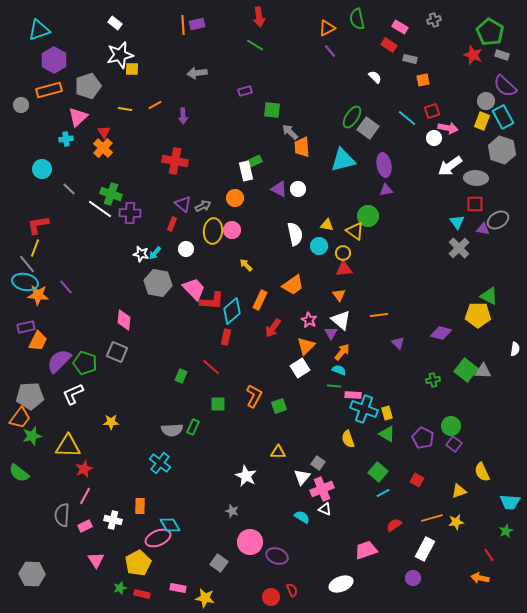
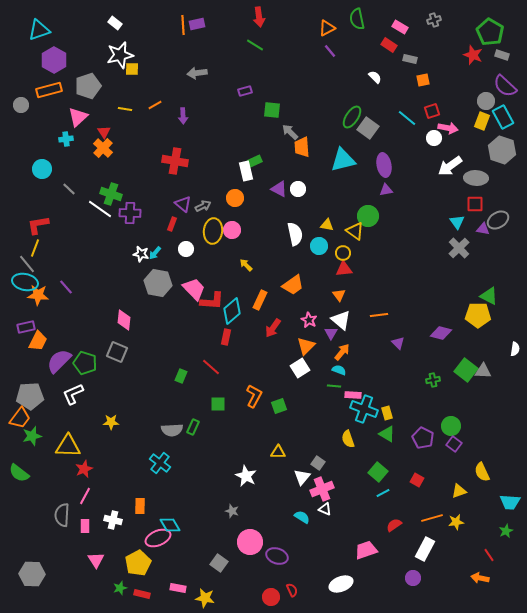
pink rectangle at (85, 526): rotated 64 degrees counterclockwise
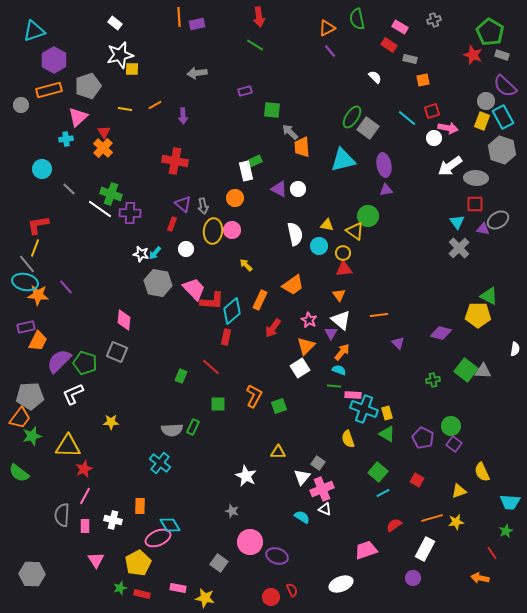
orange line at (183, 25): moved 4 px left, 8 px up
cyan triangle at (39, 30): moved 5 px left, 1 px down
gray arrow at (203, 206): rotated 105 degrees clockwise
red line at (489, 555): moved 3 px right, 2 px up
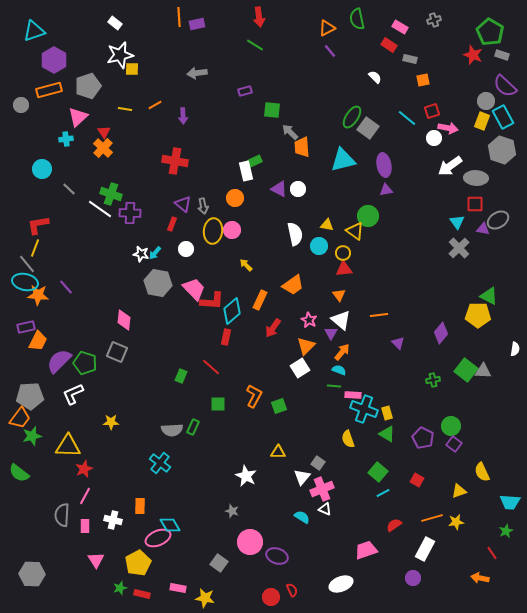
purple diamond at (441, 333): rotated 65 degrees counterclockwise
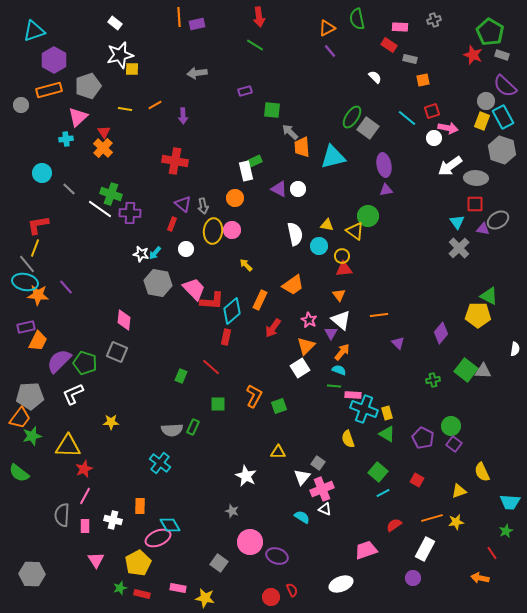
pink rectangle at (400, 27): rotated 28 degrees counterclockwise
cyan triangle at (343, 160): moved 10 px left, 3 px up
cyan circle at (42, 169): moved 4 px down
yellow circle at (343, 253): moved 1 px left, 3 px down
